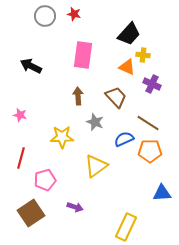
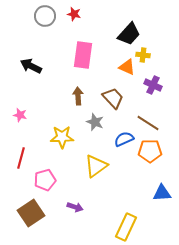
purple cross: moved 1 px right, 1 px down
brown trapezoid: moved 3 px left, 1 px down
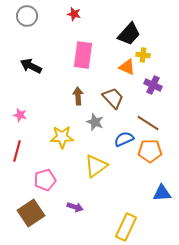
gray circle: moved 18 px left
red line: moved 4 px left, 7 px up
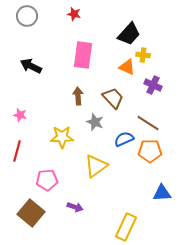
pink pentagon: moved 2 px right; rotated 10 degrees clockwise
brown square: rotated 16 degrees counterclockwise
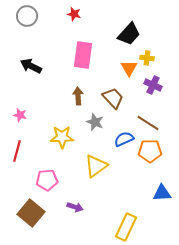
yellow cross: moved 4 px right, 3 px down
orange triangle: moved 2 px right, 1 px down; rotated 36 degrees clockwise
